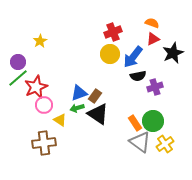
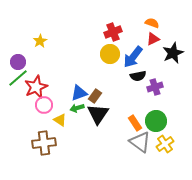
black triangle: rotated 30 degrees clockwise
green circle: moved 3 px right
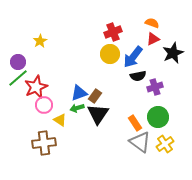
green circle: moved 2 px right, 4 px up
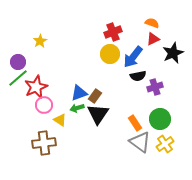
green circle: moved 2 px right, 2 px down
